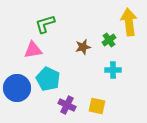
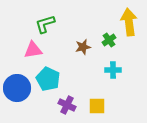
yellow square: rotated 12 degrees counterclockwise
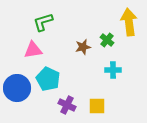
green L-shape: moved 2 px left, 2 px up
green cross: moved 2 px left; rotated 16 degrees counterclockwise
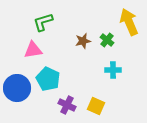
yellow arrow: rotated 16 degrees counterclockwise
brown star: moved 6 px up
yellow square: moved 1 px left; rotated 24 degrees clockwise
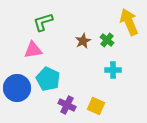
brown star: rotated 14 degrees counterclockwise
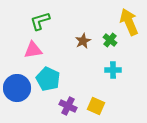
green L-shape: moved 3 px left, 1 px up
green cross: moved 3 px right
purple cross: moved 1 px right, 1 px down
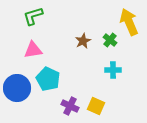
green L-shape: moved 7 px left, 5 px up
purple cross: moved 2 px right
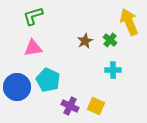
brown star: moved 2 px right
pink triangle: moved 2 px up
cyan pentagon: moved 1 px down
blue circle: moved 1 px up
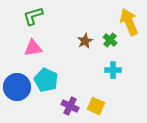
cyan pentagon: moved 2 px left
